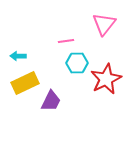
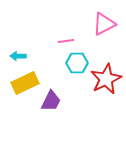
pink triangle: rotated 25 degrees clockwise
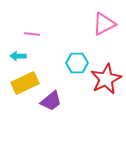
pink line: moved 34 px left, 7 px up; rotated 14 degrees clockwise
purple trapezoid: rotated 25 degrees clockwise
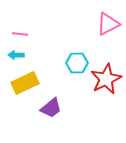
pink triangle: moved 4 px right
pink line: moved 12 px left
cyan arrow: moved 2 px left, 1 px up
purple trapezoid: moved 7 px down
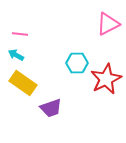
cyan arrow: rotated 28 degrees clockwise
yellow rectangle: moved 2 px left; rotated 60 degrees clockwise
purple trapezoid: rotated 20 degrees clockwise
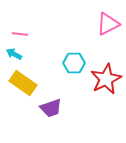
cyan arrow: moved 2 px left, 1 px up
cyan hexagon: moved 3 px left
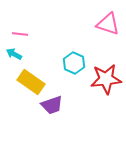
pink triangle: rotated 45 degrees clockwise
cyan hexagon: rotated 25 degrees clockwise
red star: rotated 20 degrees clockwise
yellow rectangle: moved 8 px right, 1 px up
purple trapezoid: moved 1 px right, 3 px up
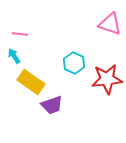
pink triangle: moved 2 px right
cyan arrow: moved 2 px down; rotated 28 degrees clockwise
red star: moved 1 px right
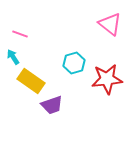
pink triangle: rotated 20 degrees clockwise
pink line: rotated 14 degrees clockwise
cyan arrow: moved 1 px left, 1 px down
cyan hexagon: rotated 20 degrees clockwise
yellow rectangle: moved 1 px up
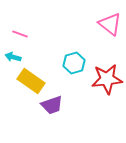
cyan arrow: rotated 42 degrees counterclockwise
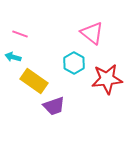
pink triangle: moved 18 px left, 9 px down
cyan hexagon: rotated 15 degrees counterclockwise
yellow rectangle: moved 3 px right
purple trapezoid: moved 2 px right, 1 px down
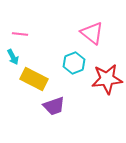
pink line: rotated 14 degrees counterclockwise
cyan arrow: rotated 133 degrees counterclockwise
cyan hexagon: rotated 10 degrees clockwise
yellow rectangle: moved 2 px up; rotated 8 degrees counterclockwise
